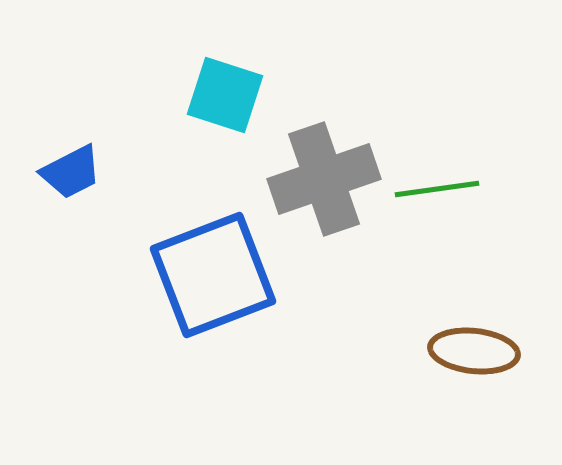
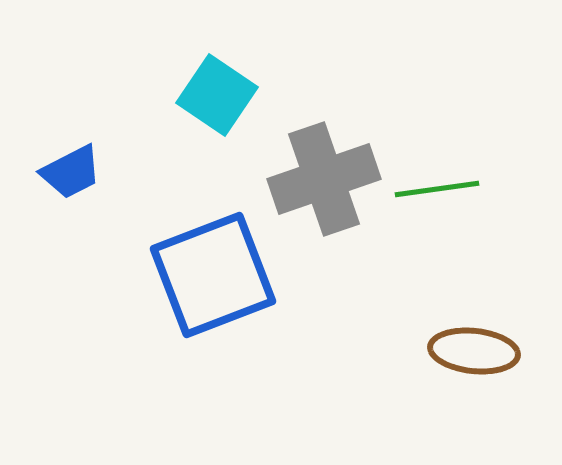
cyan square: moved 8 px left; rotated 16 degrees clockwise
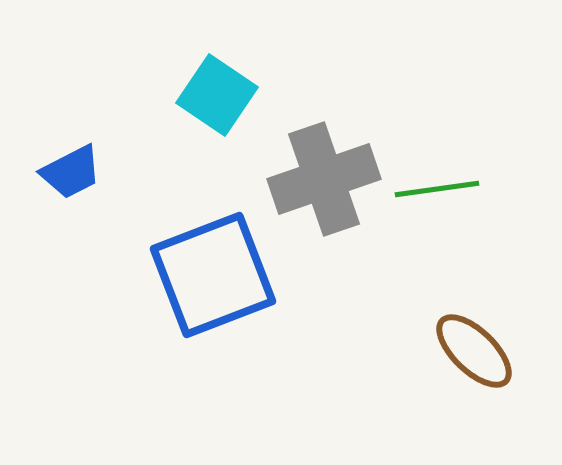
brown ellipse: rotated 38 degrees clockwise
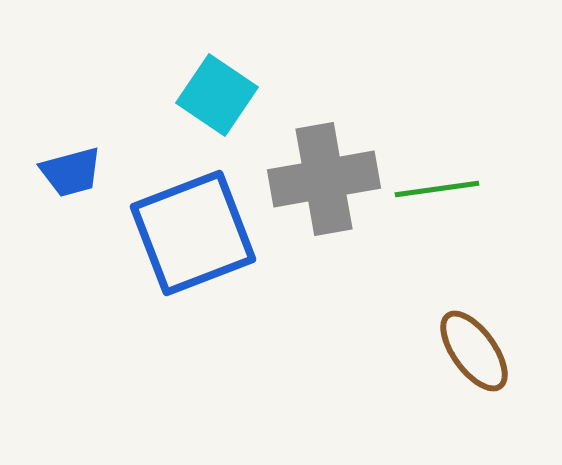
blue trapezoid: rotated 12 degrees clockwise
gray cross: rotated 9 degrees clockwise
blue square: moved 20 px left, 42 px up
brown ellipse: rotated 10 degrees clockwise
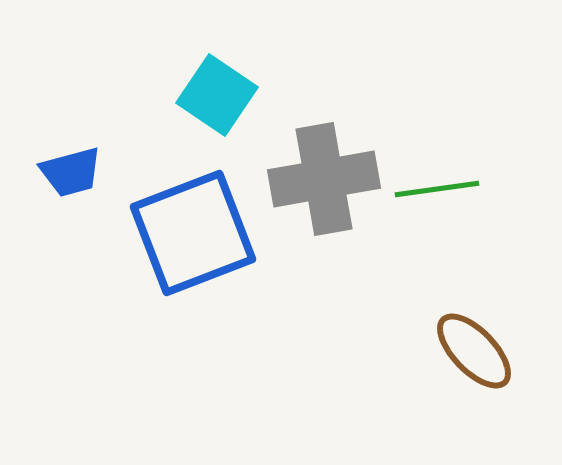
brown ellipse: rotated 8 degrees counterclockwise
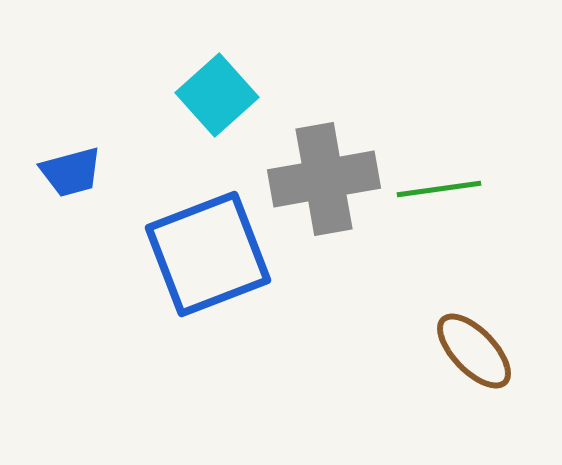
cyan square: rotated 14 degrees clockwise
green line: moved 2 px right
blue square: moved 15 px right, 21 px down
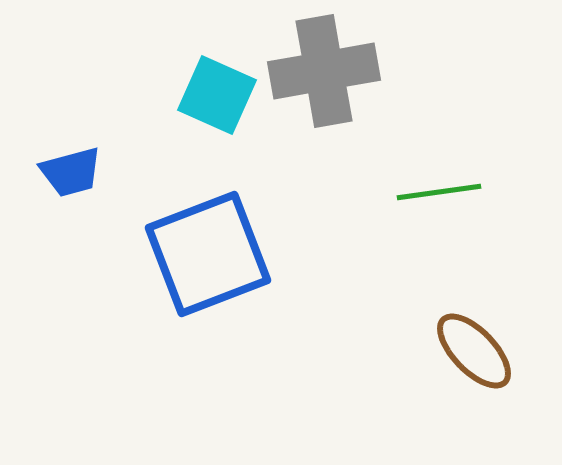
cyan square: rotated 24 degrees counterclockwise
gray cross: moved 108 px up
green line: moved 3 px down
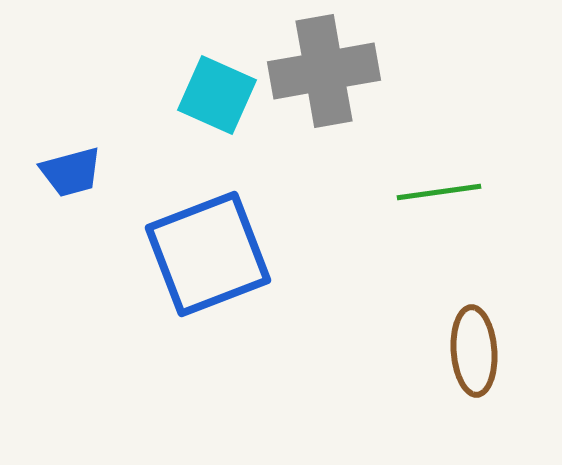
brown ellipse: rotated 40 degrees clockwise
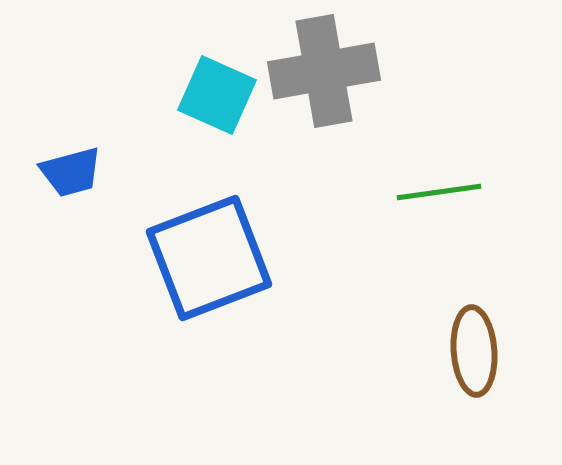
blue square: moved 1 px right, 4 px down
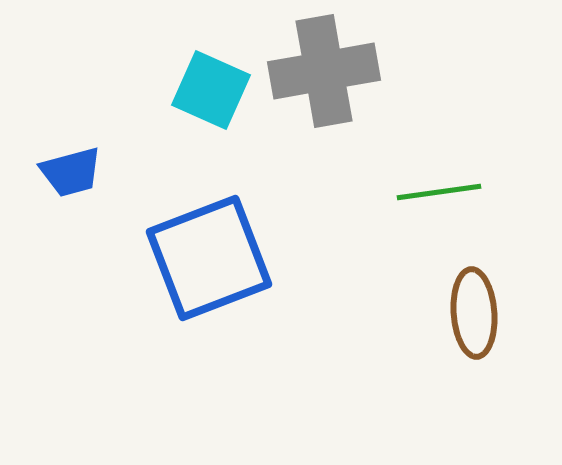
cyan square: moved 6 px left, 5 px up
brown ellipse: moved 38 px up
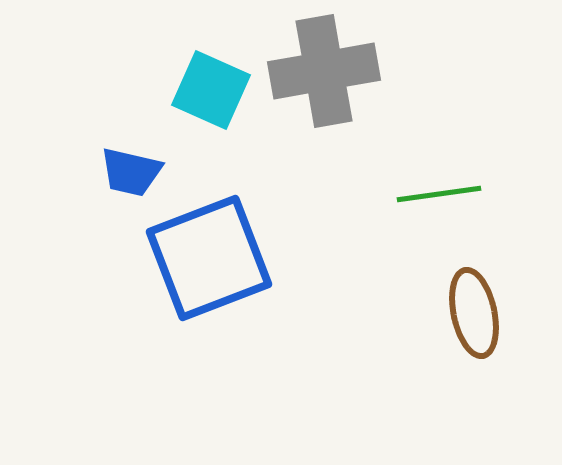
blue trapezoid: moved 60 px right; rotated 28 degrees clockwise
green line: moved 2 px down
brown ellipse: rotated 8 degrees counterclockwise
